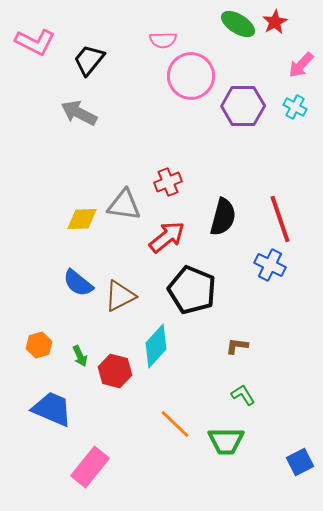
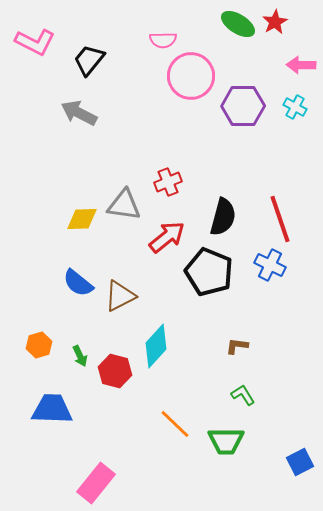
pink arrow: rotated 48 degrees clockwise
black pentagon: moved 17 px right, 18 px up
blue trapezoid: rotated 21 degrees counterclockwise
pink rectangle: moved 6 px right, 16 px down
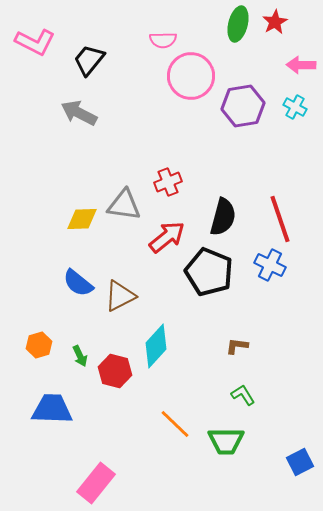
green ellipse: rotated 72 degrees clockwise
purple hexagon: rotated 9 degrees counterclockwise
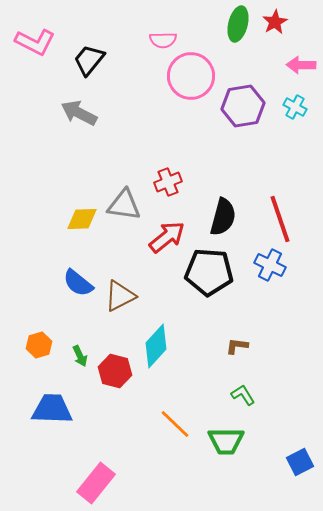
black pentagon: rotated 18 degrees counterclockwise
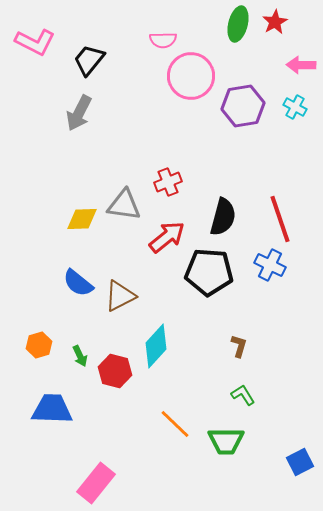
gray arrow: rotated 90 degrees counterclockwise
brown L-shape: moved 2 px right; rotated 100 degrees clockwise
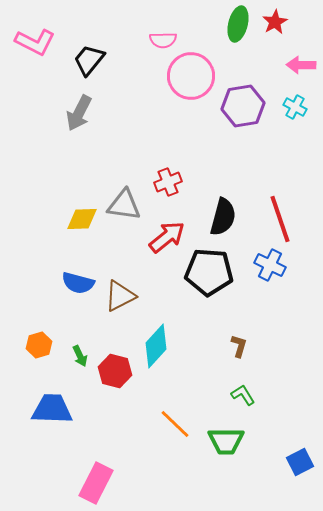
blue semicircle: rotated 24 degrees counterclockwise
pink rectangle: rotated 12 degrees counterclockwise
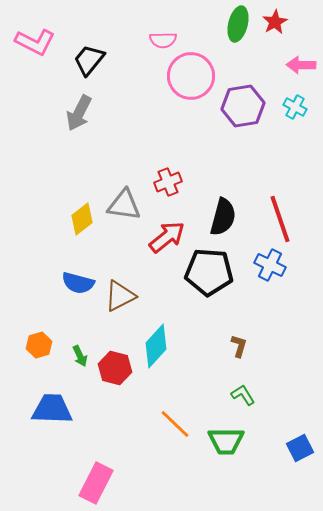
yellow diamond: rotated 36 degrees counterclockwise
red hexagon: moved 3 px up
blue square: moved 14 px up
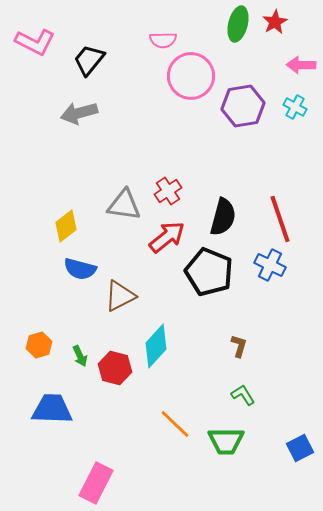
gray arrow: rotated 48 degrees clockwise
red cross: moved 9 px down; rotated 12 degrees counterclockwise
yellow diamond: moved 16 px left, 7 px down
black pentagon: rotated 18 degrees clockwise
blue semicircle: moved 2 px right, 14 px up
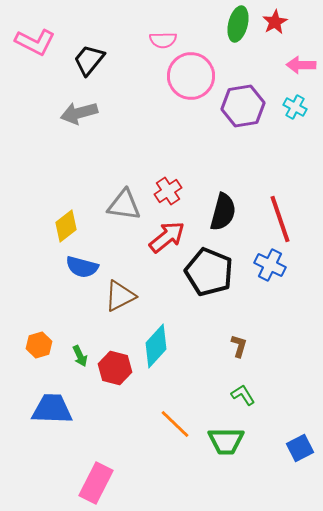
black semicircle: moved 5 px up
blue semicircle: moved 2 px right, 2 px up
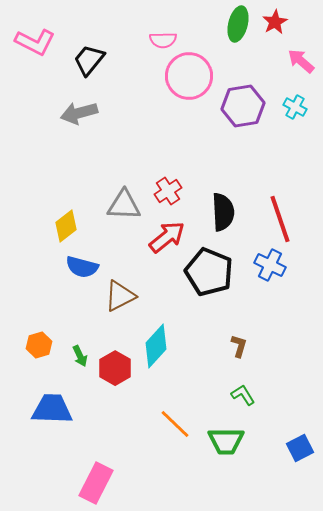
pink arrow: moved 4 px up; rotated 40 degrees clockwise
pink circle: moved 2 px left
gray triangle: rotated 6 degrees counterclockwise
black semicircle: rotated 18 degrees counterclockwise
red hexagon: rotated 16 degrees clockwise
